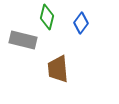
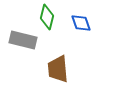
blue diamond: rotated 55 degrees counterclockwise
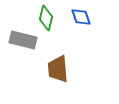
green diamond: moved 1 px left, 1 px down
blue diamond: moved 6 px up
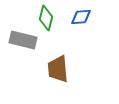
blue diamond: rotated 75 degrees counterclockwise
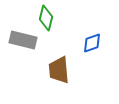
blue diamond: moved 11 px right, 26 px down; rotated 15 degrees counterclockwise
brown trapezoid: moved 1 px right, 1 px down
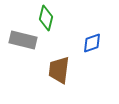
brown trapezoid: rotated 12 degrees clockwise
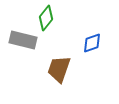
green diamond: rotated 25 degrees clockwise
brown trapezoid: moved 1 px up; rotated 12 degrees clockwise
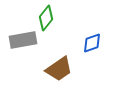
gray rectangle: rotated 24 degrees counterclockwise
brown trapezoid: rotated 144 degrees counterclockwise
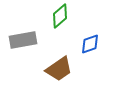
green diamond: moved 14 px right, 2 px up; rotated 10 degrees clockwise
blue diamond: moved 2 px left, 1 px down
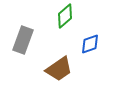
green diamond: moved 5 px right
gray rectangle: rotated 60 degrees counterclockwise
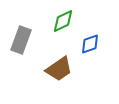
green diamond: moved 2 px left, 5 px down; rotated 15 degrees clockwise
gray rectangle: moved 2 px left
